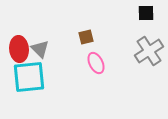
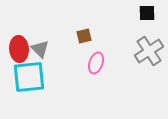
black square: moved 1 px right
brown square: moved 2 px left, 1 px up
pink ellipse: rotated 45 degrees clockwise
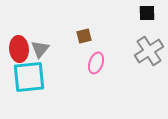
gray triangle: rotated 24 degrees clockwise
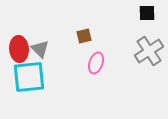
gray triangle: rotated 24 degrees counterclockwise
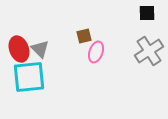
red ellipse: rotated 15 degrees counterclockwise
pink ellipse: moved 11 px up
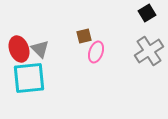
black square: rotated 30 degrees counterclockwise
cyan square: moved 1 px down
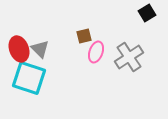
gray cross: moved 20 px left, 6 px down
cyan square: rotated 24 degrees clockwise
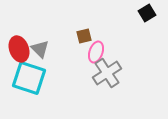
gray cross: moved 22 px left, 16 px down
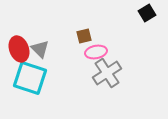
pink ellipse: rotated 60 degrees clockwise
cyan square: moved 1 px right
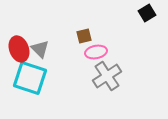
gray cross: moved 3 px down
